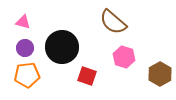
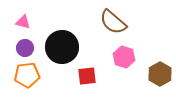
red square: rotated 24 degrees counterclockwise
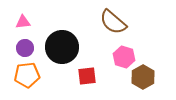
pink triangle: rotated 21 degrees counterclockwise
brown hexagon: moved 17 px left, 3 px down
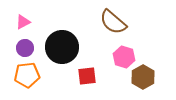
pink triangle: rotated 21 degrees counterclockwise
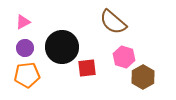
red square: moved 8 px up
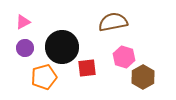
brown semicircle: rotated 128 degrees clockwise
orange pentagon: moved 17 px right, 2 px down; rotated 10 degrees counterclockwise
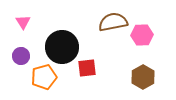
pink triangle: rotated 35 degrees counterclockwise
purple circle: moved 4 px left, 8 px down
pink hexagon: moved 18 px right, 22 px up; rotated 20 degrees counterclockwise
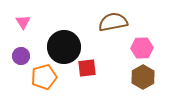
pink hexagon: moved 13 px down
black circle: moved 2 px right
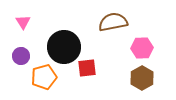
brown hexagon: moved 1 px left, 1 px down
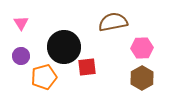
pink triangle: moved 2 px left, 1 px down
red square: moved 1 px up
